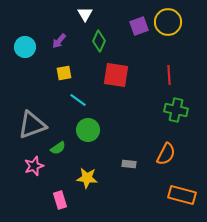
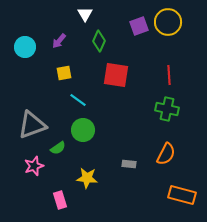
green cross: moved 9 px left, 1 px up
green circle: moved 5 px left
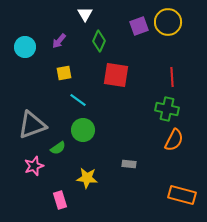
red line: moved 3 px right, 2 px down
orange semicircle: moved 8 px right, 14 px up
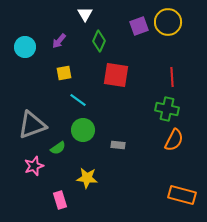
gray rectangle: moved 11 px left, 19 px up
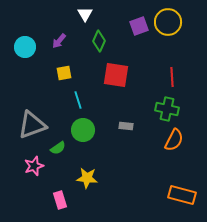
cyan line: rotated 36 degrees clockwise
gray rectangle: moved 8 px right, 19 px up
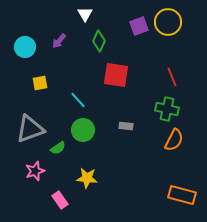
yellow square: moved 24 px left, 10 px down
red line: rotated 18 degrees counterclockwise
cyan line: rotated 24 degrees counterclockwise
gray triangle: moved 2 px left, 4 px down
pink star: moved 1 px right, 5 px down
pink rectangle: rotated 18 degrees counterclockwise
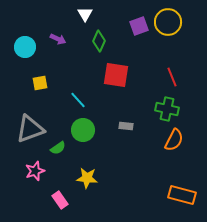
purple arrow: moved 1 px left, 2 px up; rotated 105 degrees counterclockwise
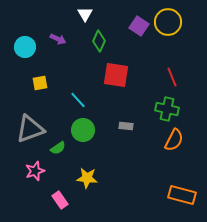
purple square: rotated 36 degrees counterclockwise
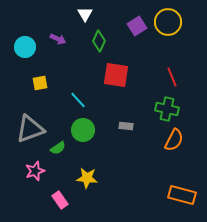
purple square: moved 2 px left; rotated 24 degrees clockwise
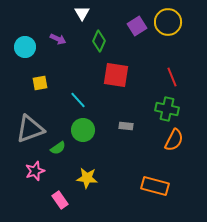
white triangle: moved 3 px left, 1 px up
orange rectangle: moved 27 px left, 9 px up
